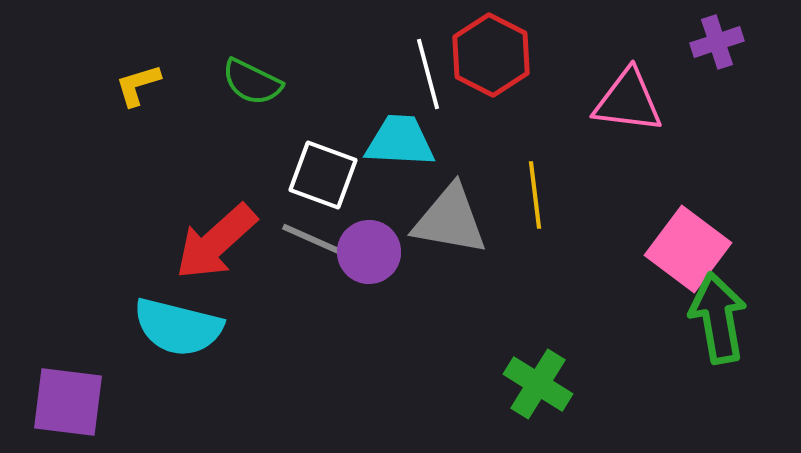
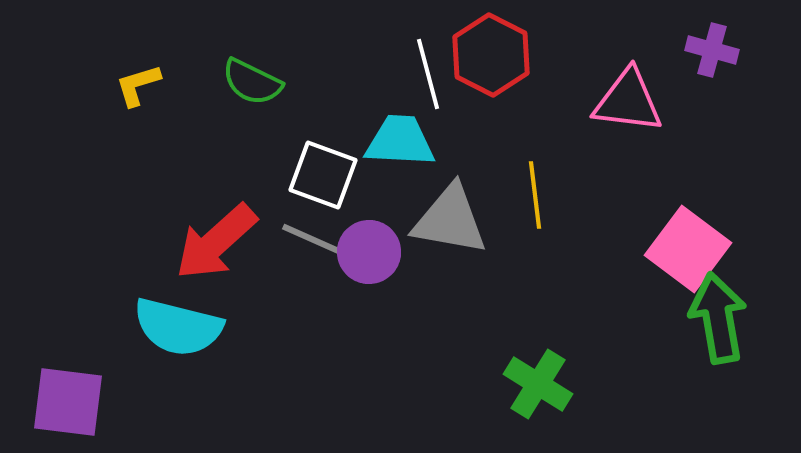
purple cross: moved 5 px left, 8 px down; rotated 33 degrees clockwise
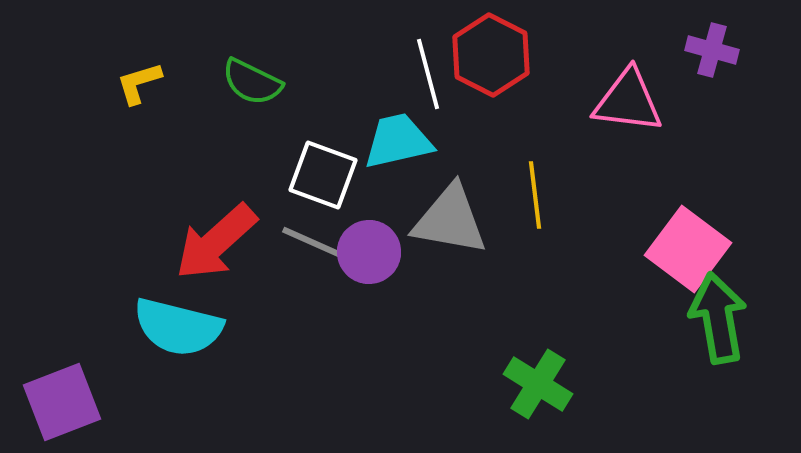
yellow L-shape: moved 1 px right, 2 px up
cyan trapezoid: moved 2 px left; rotated 16 degrees counterclockwise
gray line: moved 3 px down
purple square: moved 6 px left; rotated 28 degrees counterclockwise
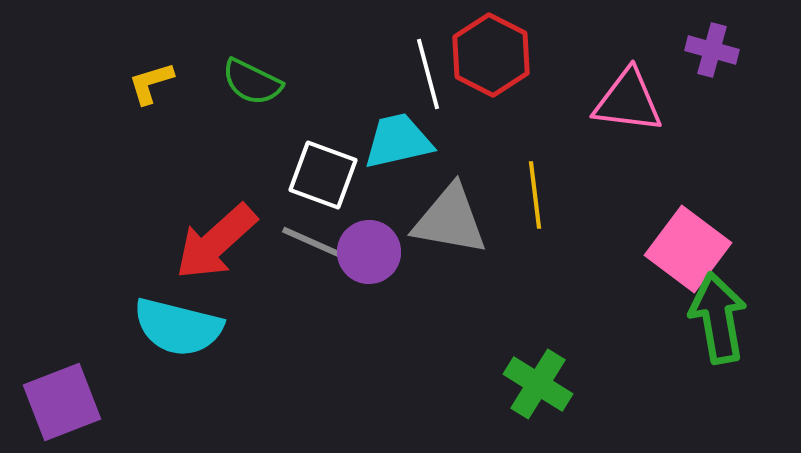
yellow L-shape: moved 12 px right
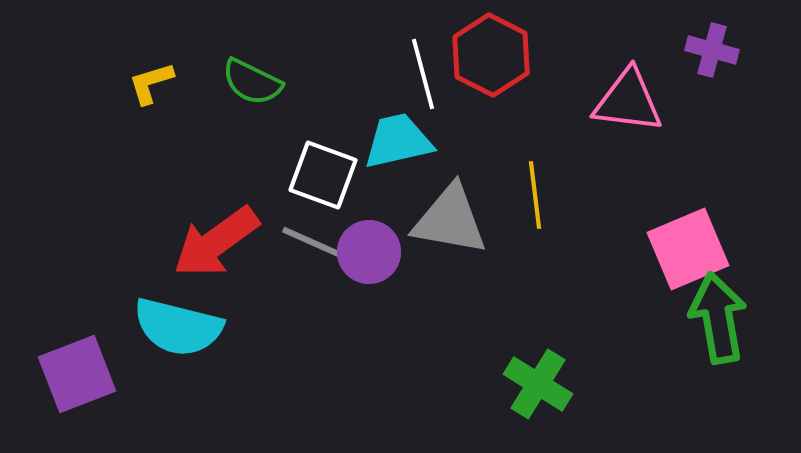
white line: moved 5 px left
red arrow: rotated 6 degrees clockwise
pink square: rotated 30 degrees clockwise
purple square: moved 15 px right, 28 px up
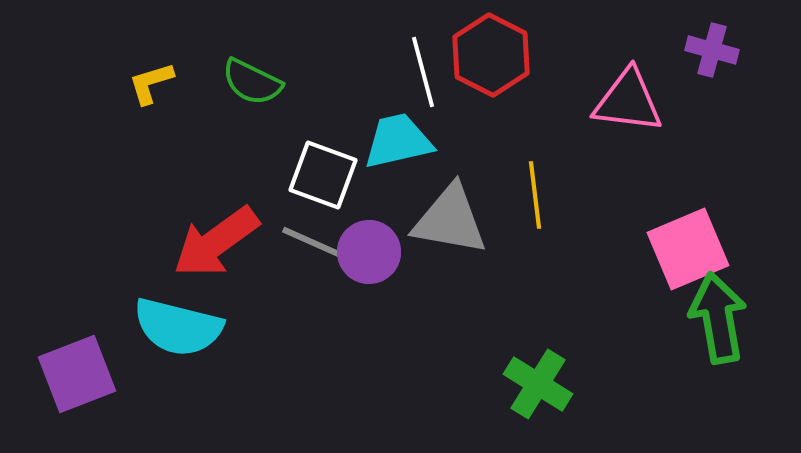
white line: moved 2 px up
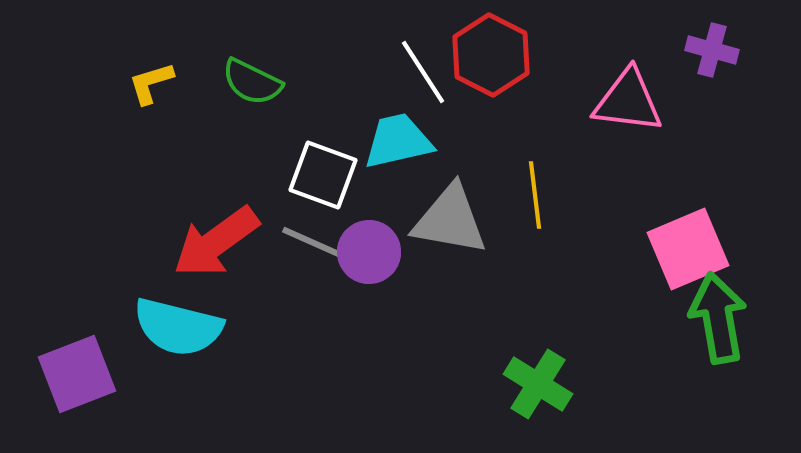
white line: rotated 18 degrees counterclockwise
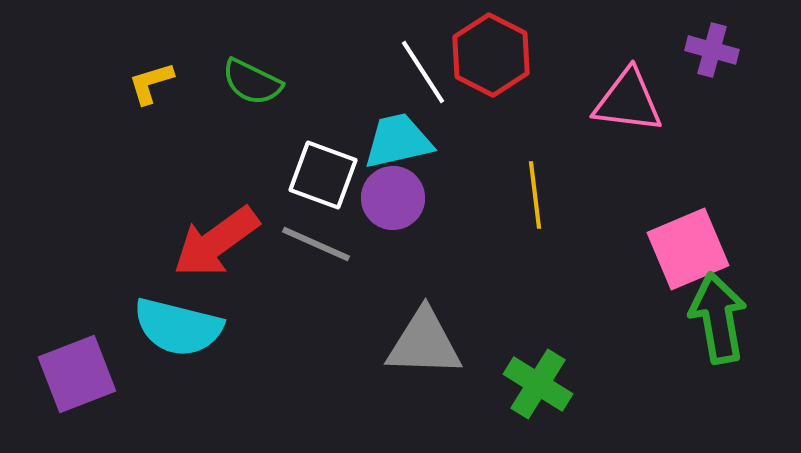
gray triangle: moved 26 px left, 123 px down; rotated 8 degrees counterclockwise
purple circle: moved 24 px right, 54 px up
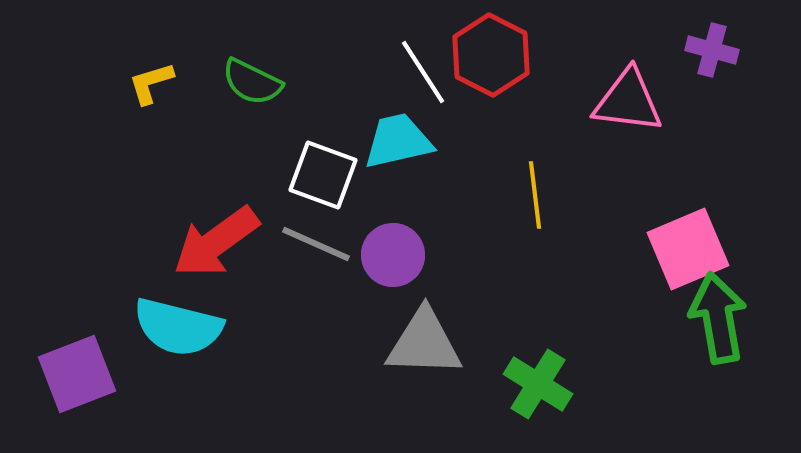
purple circle: moved 57 px down
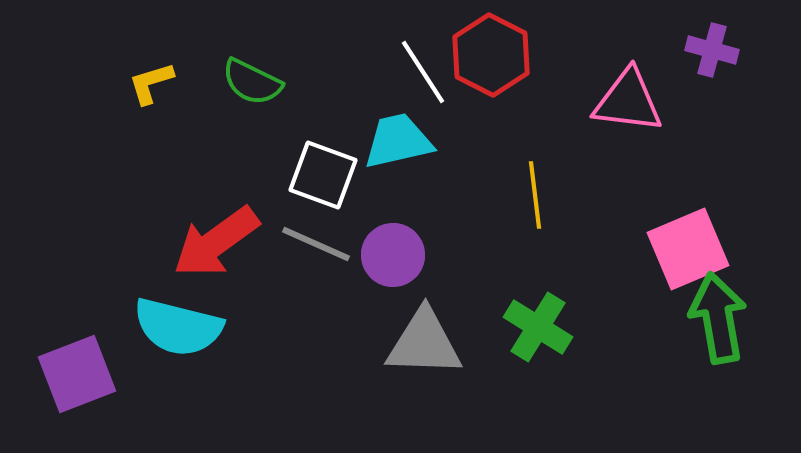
green cross: moved 57 px up
